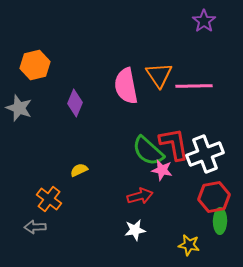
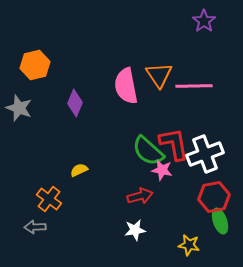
green ellipse: rotated 20 degrees counterclockwise
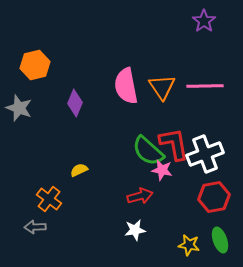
orange triangle: moved 3 px right, 12 px down
pink line: moved 11 px right
green ellipse: moved 19 px down
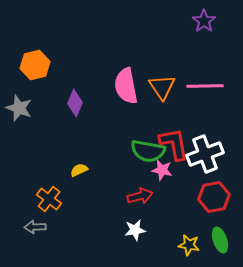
green semicircle: rotated 32 degrees counterclockwise
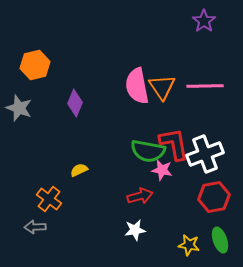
pink semicircle: moved 11 px right
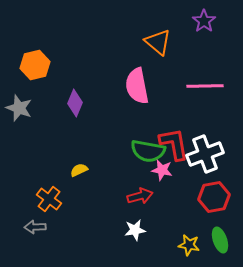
orange triangle: moved 4 px left, 45 px up; rotated 16 degrees counterclockwise
